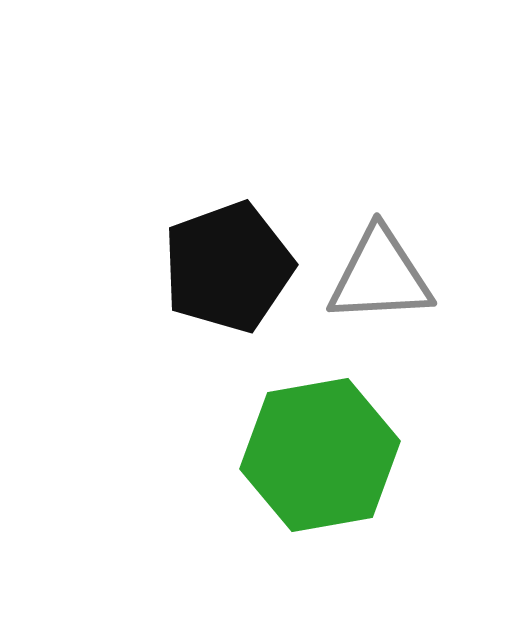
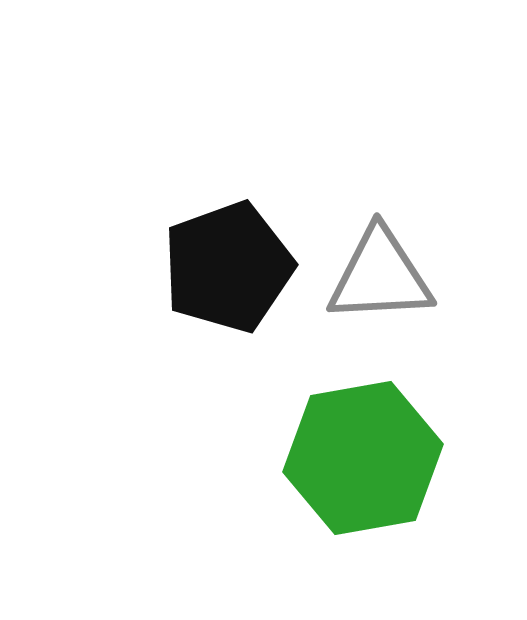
green hexagon: moved 43 px right, 3 px down
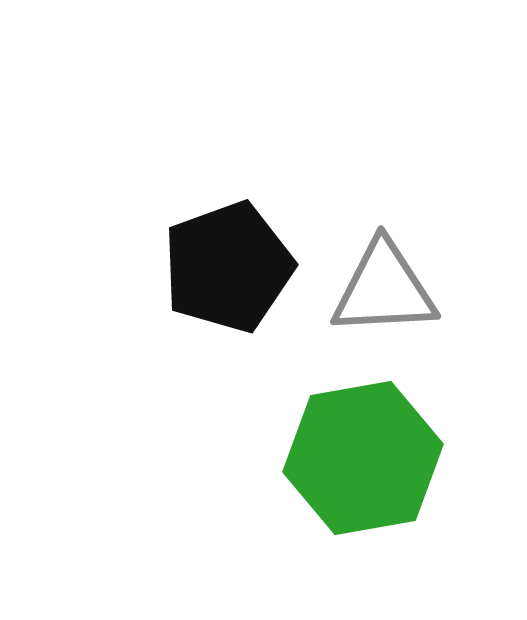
gray triangle: moved 4 px right, 13 px down
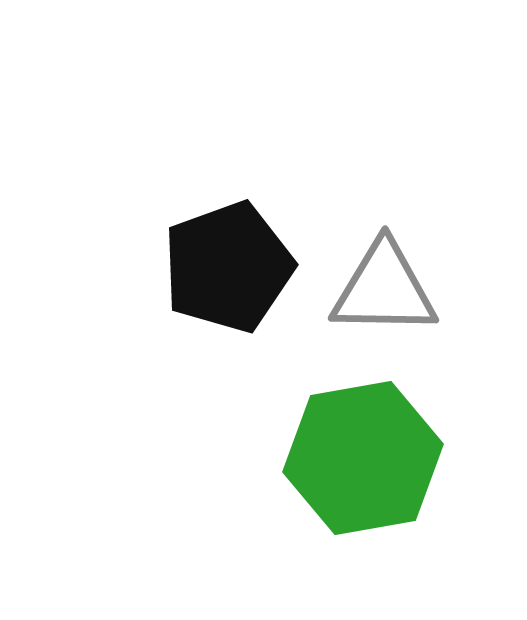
gray triangle: rotated 4 degrees clockwise
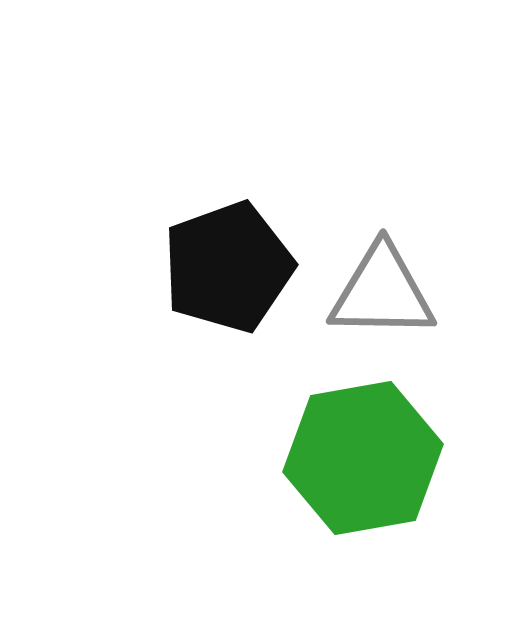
gray triangle: moved 2 px left, 3 px down
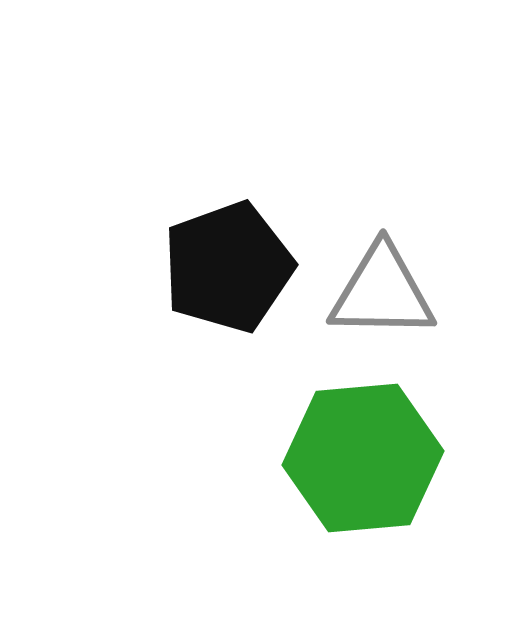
green hexagon: rotated 5 degrees clockwise
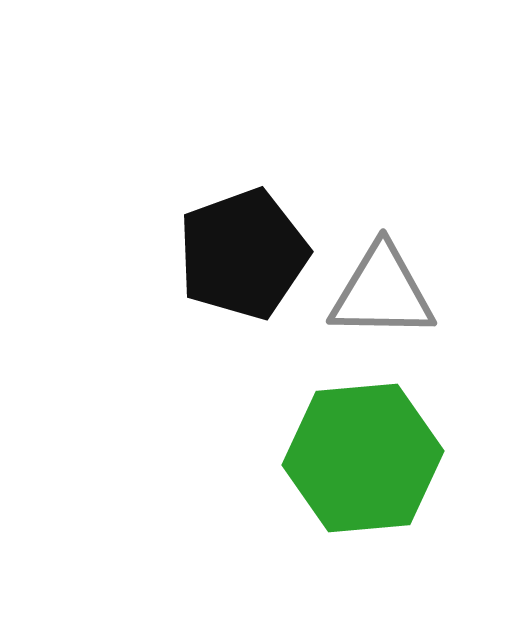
black pentagon: moved 15 px right, 13 px up
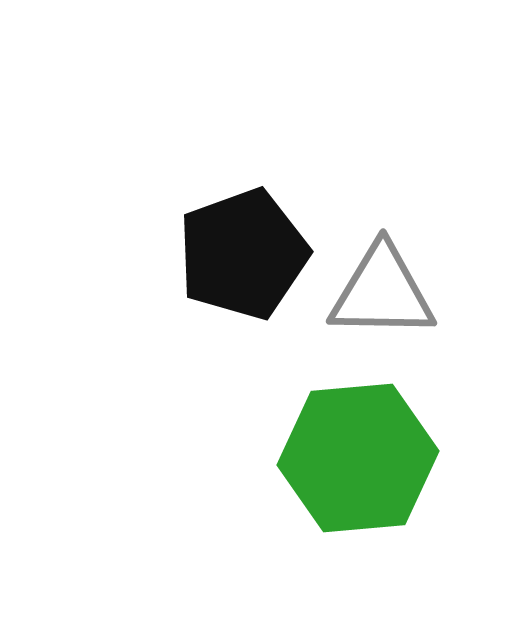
green hexagon: moved 5 px left
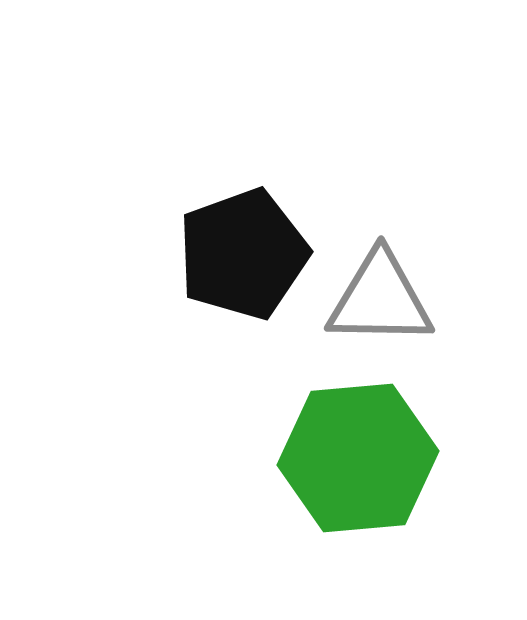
gray triangle: moved 2 px left, 7 px down
